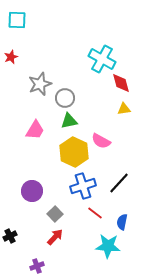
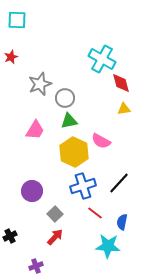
purple cross: moved 1 px left
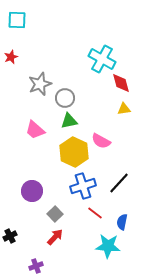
pink trapezoid: rotated 100 degrees clockwise
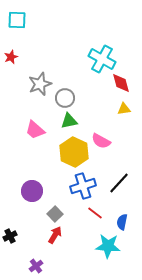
red arrow: moved 2 px up; rotated 12 degrees counterclockwise
purple cross: rotated 16 degrees counterclockwise
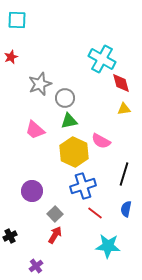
black line: moved 5 px right, 9 px up; rotated 25 degrees counterclockwise
blue semicircle: moved 4 px right, 13 px up
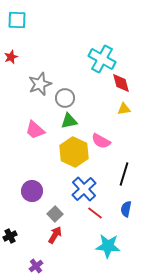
blue cross: moved 1 px right, 3 px down; rotated 25 degrees counterclockwise
